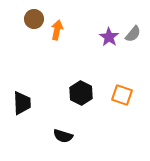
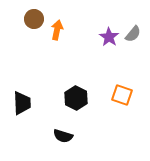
black hexagon: moved 5 px left, 5 px down
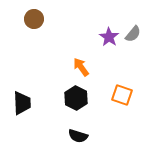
orange arrow: moved 24 px right, 37 px down; rotated 48 degrees counterclockwise
black semicircle: moved 15 px right
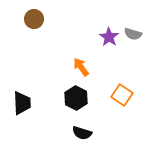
gray semicircle: rotated 66 degrees clockwise
orange square: rotated 15 degrees clockwise
black semicircle: moved 4 px right, 3 px up
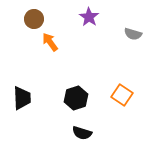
purple star: moved 20 px left, 20 px up
orange arrow: moved 31 px left, 25 px up
black hexagon: rotated 15 degrees clockwise
black trapezoid: moved 5 px up
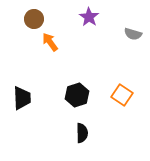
black hexagon: moved 1 px right, 3 px up
black semicircle: rotated 108 degrees counterclockwise
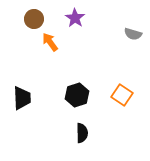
purple star: moved 14 px left, 1 px down
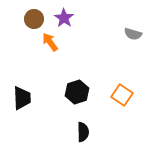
purple star: moved 11 px left
black hexagon: moved 3 px up
black semicircle: moved 1 px right, 1 px up
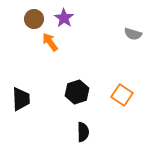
black trapezoid: moved 1 px left, 1 px down
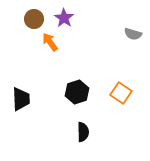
orange square: moved 1 px left, 2 px up
